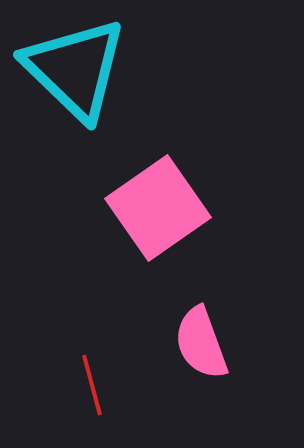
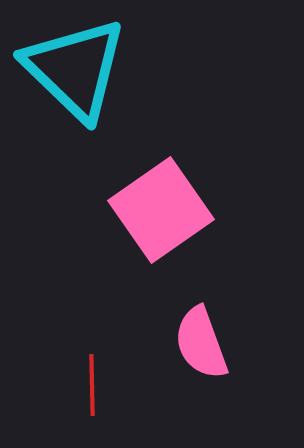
pink square: moved 3 px right, 2 px down
red line: rotated 14 degrees clockwise
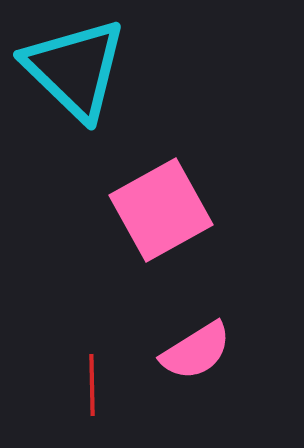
pink square: rotated 6 degrees clockwise
pink semicircle: moved 5 px left, 8 px down; rotated 102 degrees counterclockwise
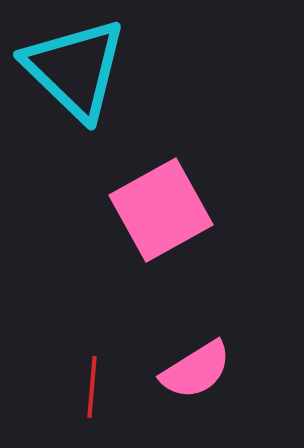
pink semicircle: moved 19 px down
red line: moved 2 px down; rotated 6 degrees clockwise
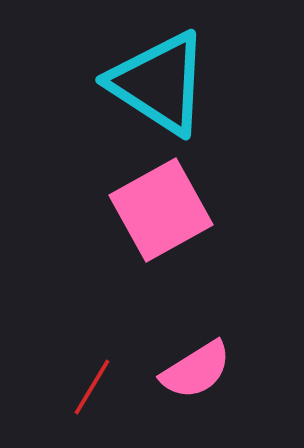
cyan triangle: moved 84 px right, 14 px down; rotated 11 degrees counterclockwise
red line: rotated 26 degrees clockwise
